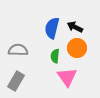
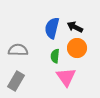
pink triangle: moved 1 px left
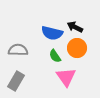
blue semicircle: moved 5 px down; rotated 90 degrees counterclockwise
green semicircle: rotated 40 degrees counterclockwise
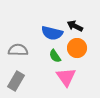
black arrow: moved 1 px up
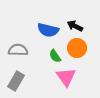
blue semicircle: moved 4 px left, 3 px up
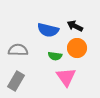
green semicircle: rotated 48 degrees counterclockwise
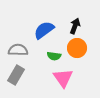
black arrow: rotated 84 degrees clockwise
blue semicircle: moved 4 px left; rotated 130 degrees clockwise
green semicircle: moved 1 px left
pink triangle: moved 3 px left, 1 px down
gray rectangle: moved 6 px up
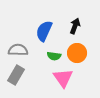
blue semicircle: moved 1 px down; rotated 30 degrees counterclockwise
orange circle: moved 5 px down
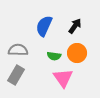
black arrow: rotated 14 degrees clockwise
blue semicircle: moved 5 px up
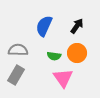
black arrow: moved 2 px right
